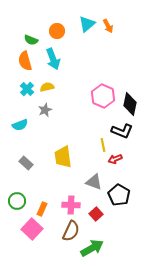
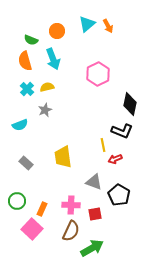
pink hexagon: moved 5 px left, 22 px up; rotated 10 degrees clockwise
red square: moved 1 px left; rotated 32 degrees clockwise
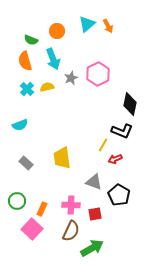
gray star: moved 26 px right, 32 px up
yellow line: rotated 40 degrees clockwise
yellow trapezoid: moved 1 px left, 1 px down
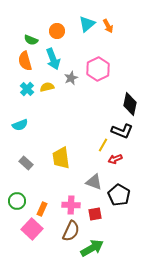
pink hexagon: moved 5 px up
yellow trapezoid: moved 1 px left
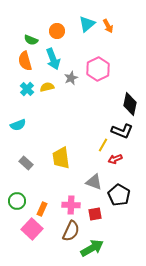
cyan semicircle: moved 2 px left
